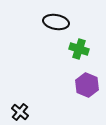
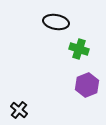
purple hexagon: rotated 15 degrees clockwise
black cross: moved 1 px left, 2 px up
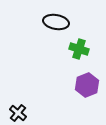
black cross: moved 1 px left, 3 px down
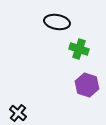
black ellipse: moved 1 px right
purple hexagon: rotated 20 degrees counterclockwise
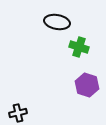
green cross: moved 2 px up
black cross: rotated 36 degrees clockwise
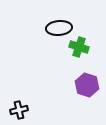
black ellipse: moved 2 px right, 6 px down; rotated 15 degrees counterclockwise
black cross: moved 1 px right, 3 px up
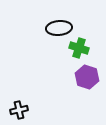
green cross: moved 1 px down
purple hexagon: moved 8 px up
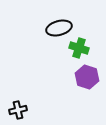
black ellipse: rotated 10 degrees counterclockwise
black cross: moved 1 px left
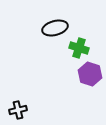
black ellipse: moved 4 px left
purple hexagon: moved 3 px right, 3 px up
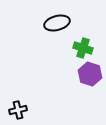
black ellipse: moved 2 px right, 5 px up
green cross: moved 4 px right
